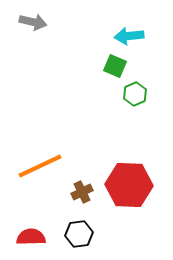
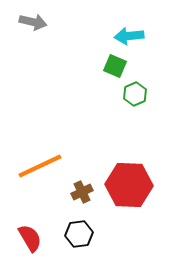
red semicircle: moved 1 px left, 1 px down; rotated 60 degrees clockwise
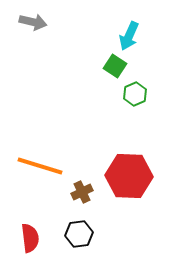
cyan arrow: rotated 60 degrees counterclockwise
green square: rotated 10 degrees clockwise
orange line: rotated 42 degrees clockwise
red hexagon: moved 9 px up
red semicircle: rotated 24 degrees clockwise
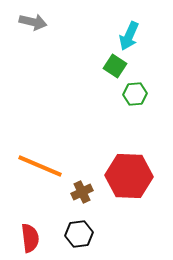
green hexagon: rotated 20 degrees clockwise
orange line: rotated 6 degrees clockwise
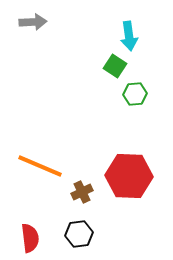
gray arrow: rotated 16 degrees counterclockwise
cyan arrow: rotated 32 degrees counterclockwise
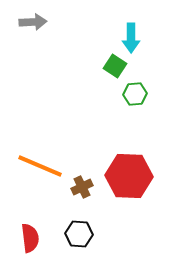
cyan arrow: moved 2 px right, 2 px down; rotated 8 degrees clockwise
brown cross: moved 5 px up
black hexagon: rotated 12 degrees clockwise
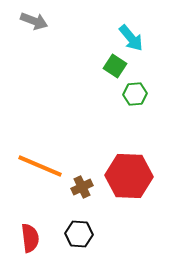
gray arrow: moved 1 px right, 1 px up; rotated 24 degrees clockwise
cyan arrow: rotated 40 degrees counterclockwise
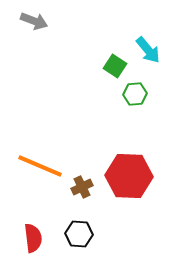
cyan arrow: moved 17 px right, 12 px down
red semicircle: moved 3 px right
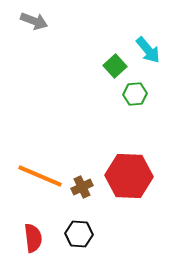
green square: rotated 15 degrees clockwise
orange line: moved 10 px down
